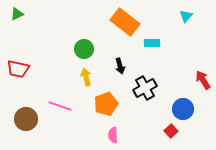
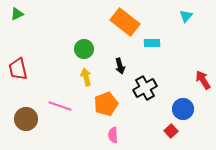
red trapezoid: rotated 65 degrees clockwise
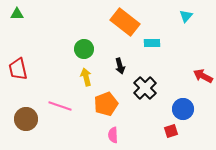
green triangle: rotated 24 degrees clockwise
red arrow: moved 4 px up; rotated 30 degrees counterclockwise
black cross: rotated 15 degrees counterclockwise
red square: rotated 24 degrees clockwise
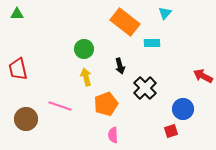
cyan triangle: moved 21 px left, 3 px up
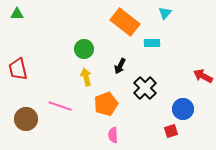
black arrow: rotated 42 degrees clockwise
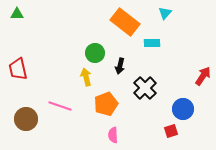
green circle: moved 11 px right, 4 px down
black arrow: rotated 14 degrees counterclockwise
red arrow: rotated 96 degrees clockwise
